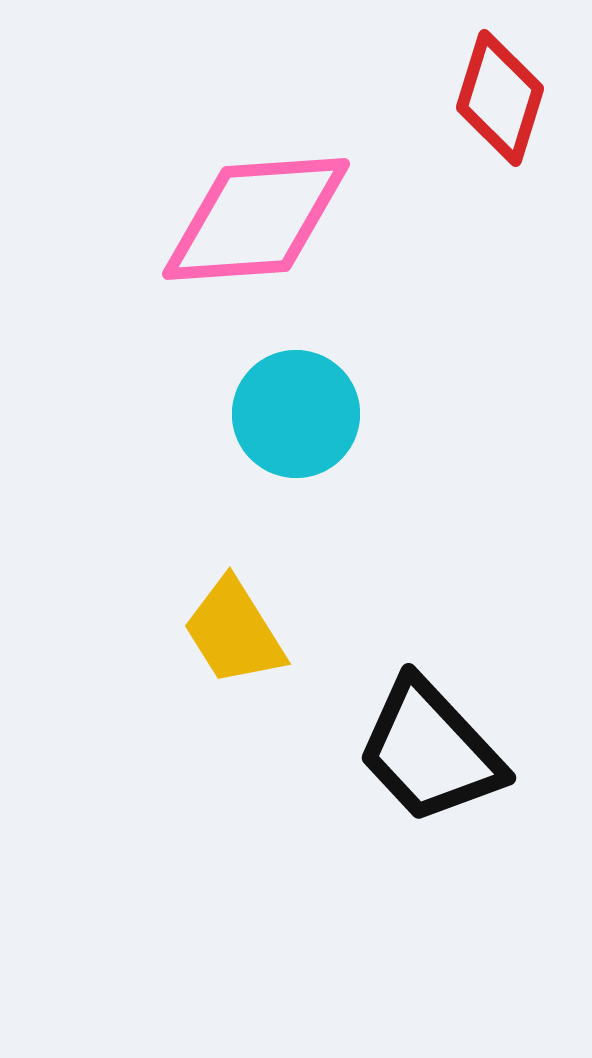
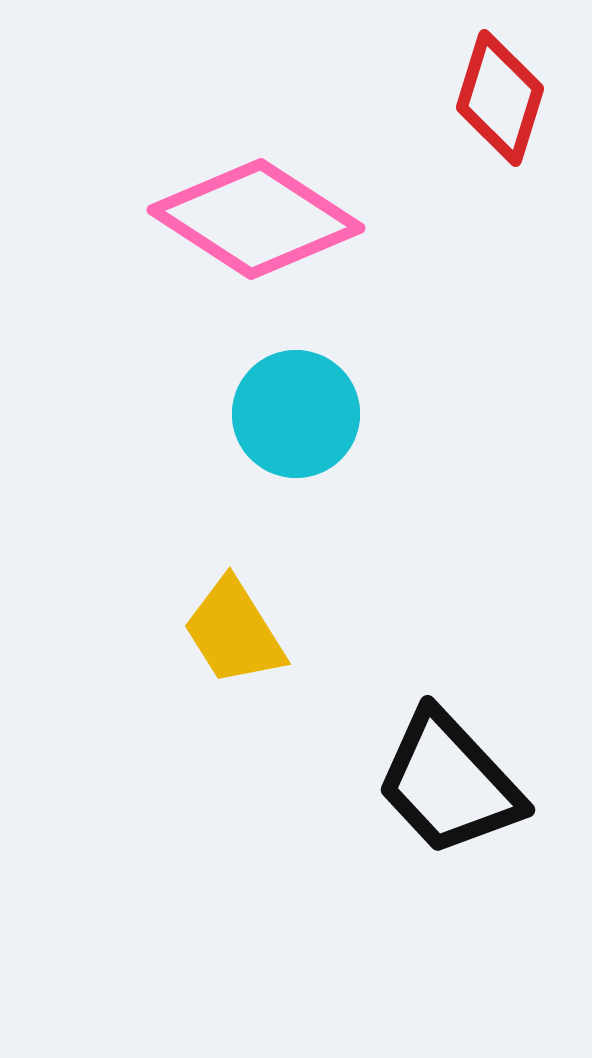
pink diamond: rotated 37 degrees clockwise
black trapezoid: moved 19 px right, 32 px down
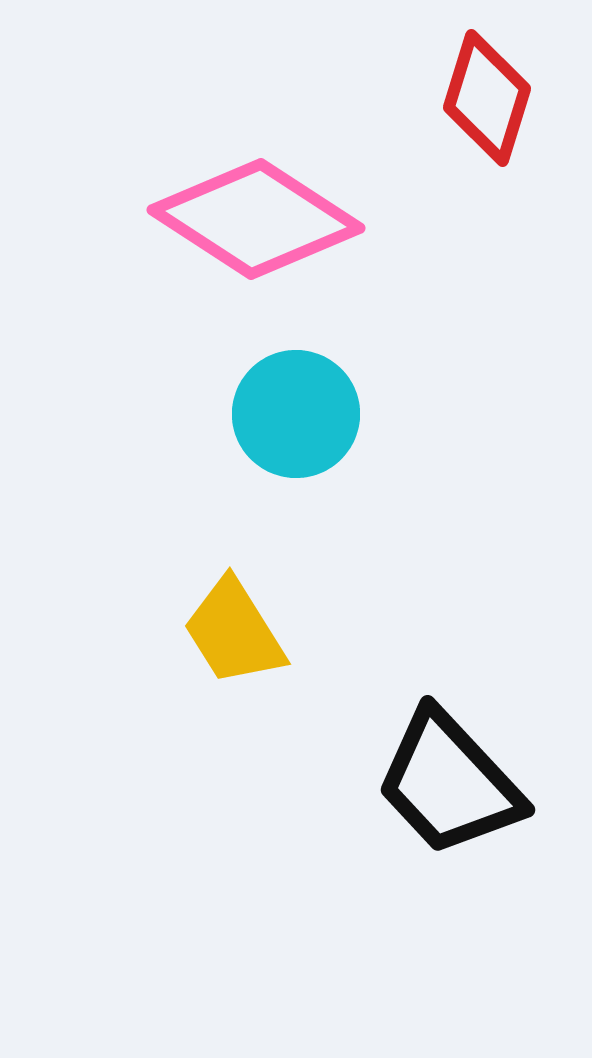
red diamond: moved 13 px left
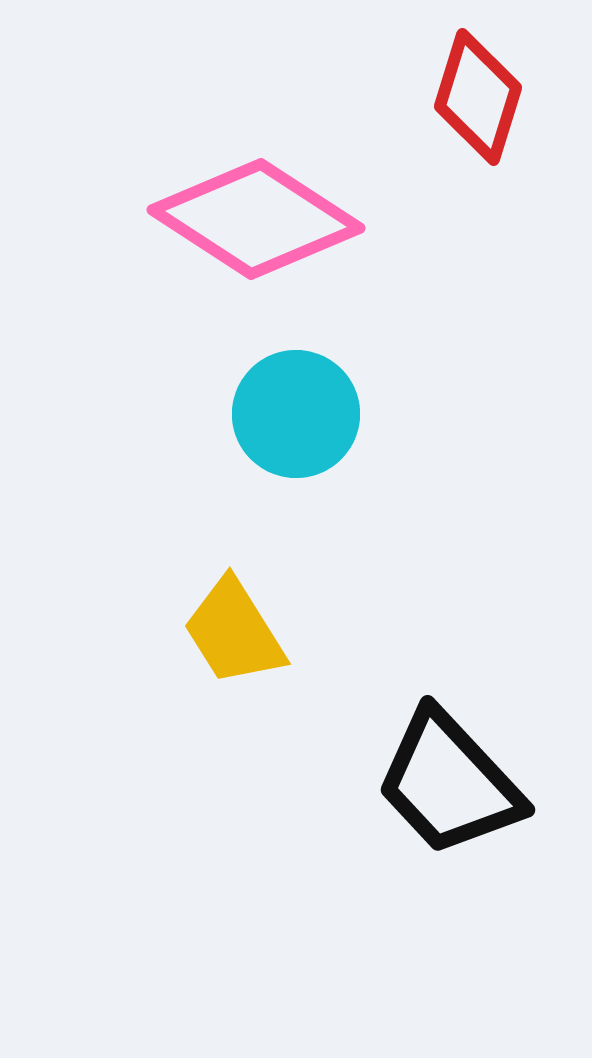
red diamond: moved 9 px left, 1 px up
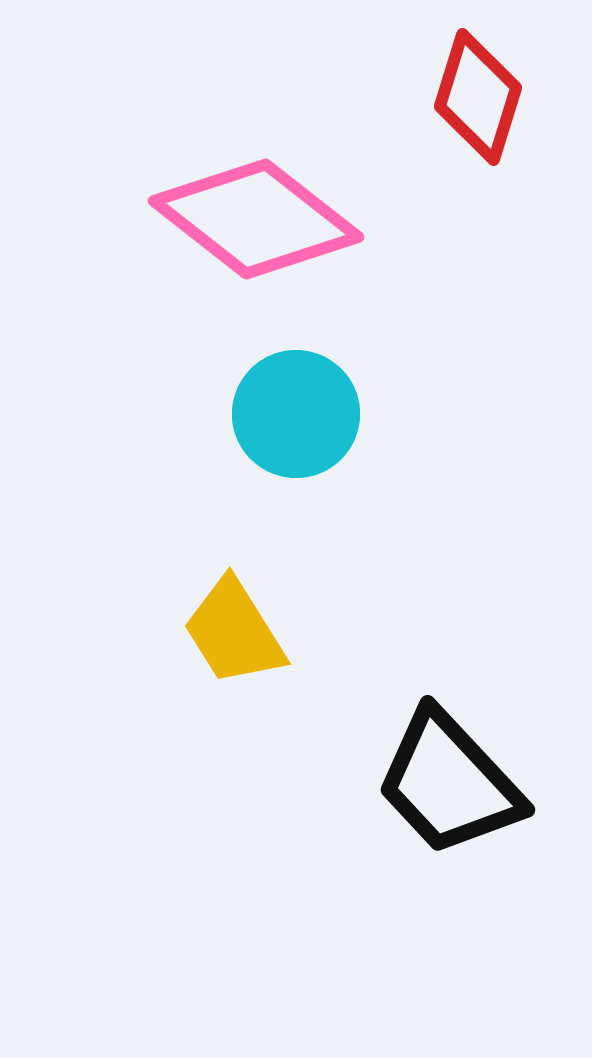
pink diamond: rotated 5 degrees clockwise
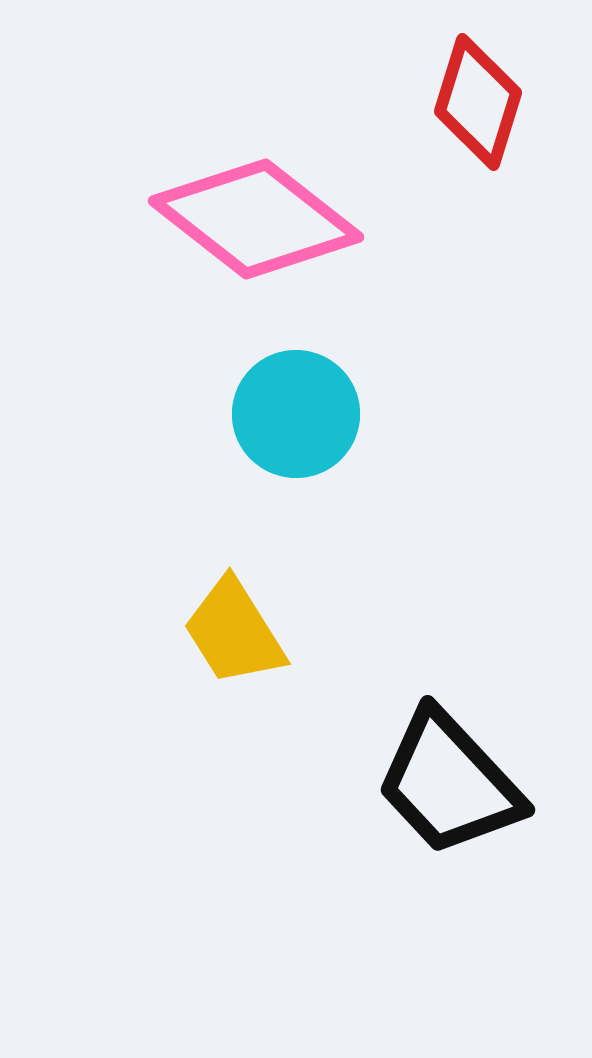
red diamond: moved 5 px down
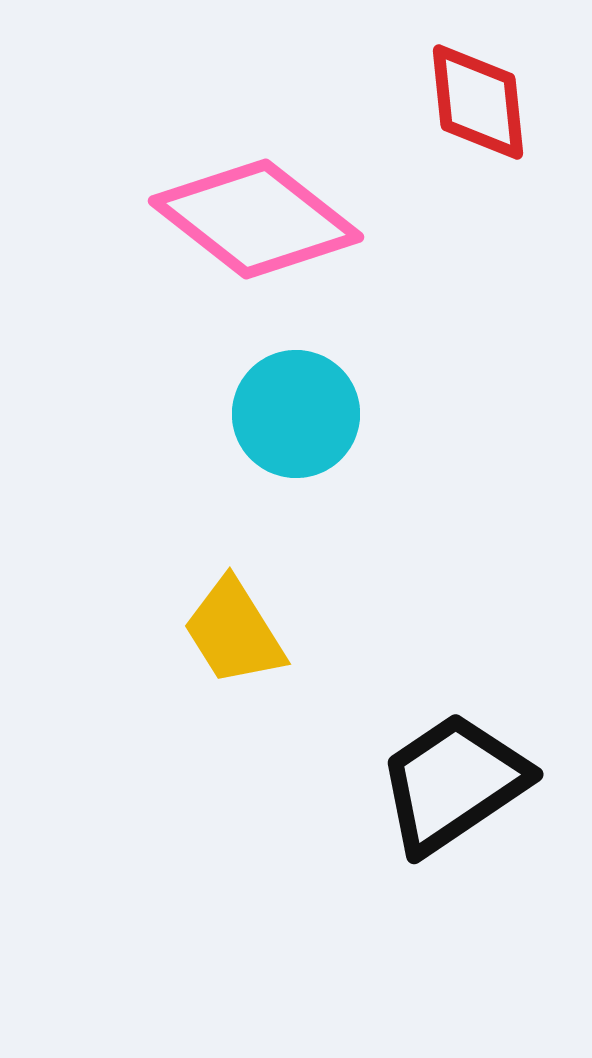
red diamond: rotated 23 degrees counterclockwise
black trapezoid: moved 4 px right; rotated 99 degrees clockwise
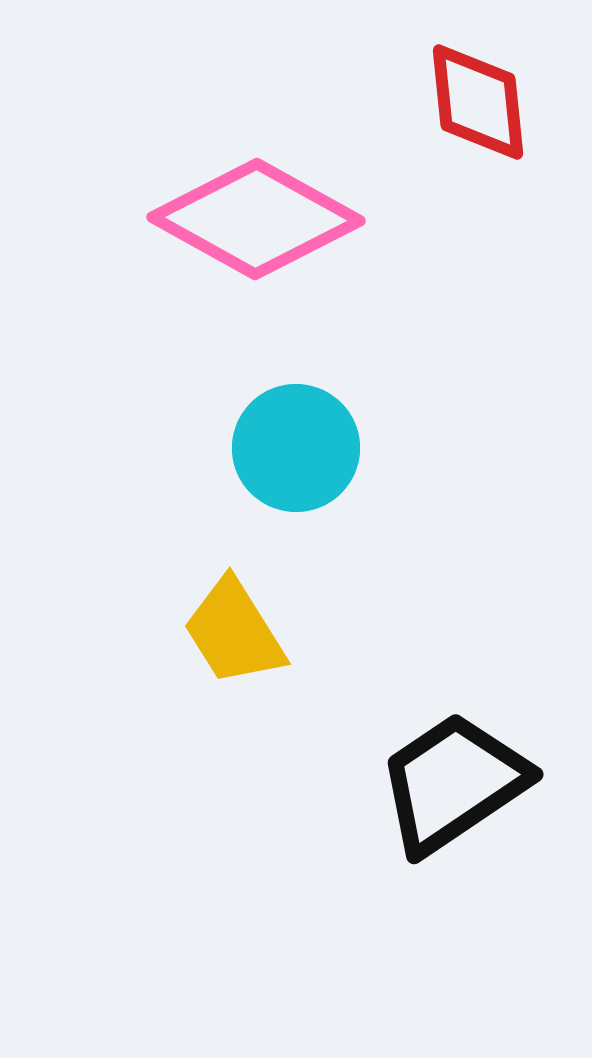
pink diamond: rotated 9 degrees counterclockwise
cyan circle: moved 34 px down
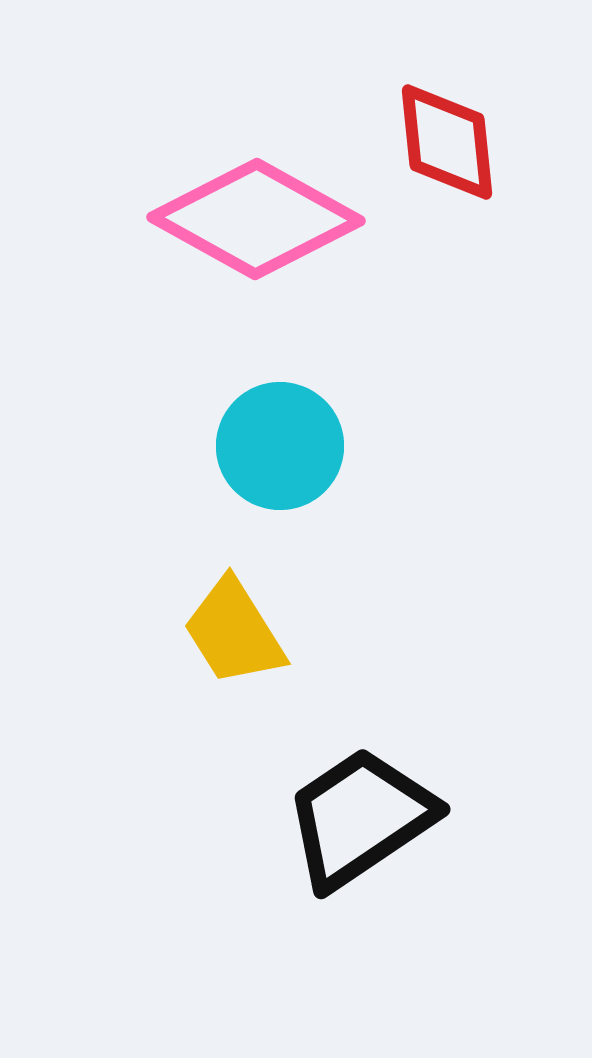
red diamond: moved 31 px left, 40 px down
cyan circle: moved 16 px left, 2 px up
black trapezoid: moved 93 px left, 35 px down
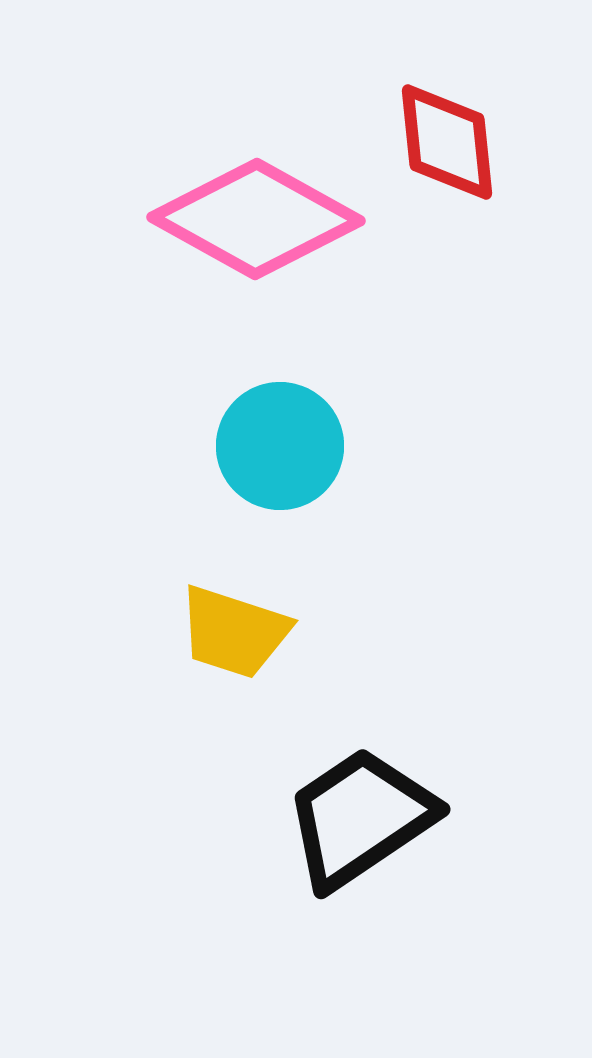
yellow trapezoid: rotated 40 degrees counterclockwise
